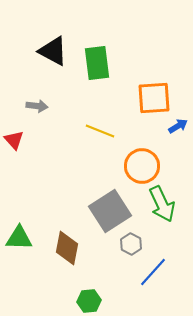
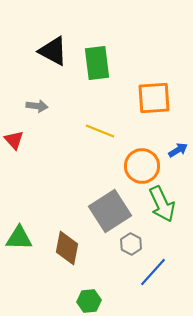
blue arrow: moved 24 px down
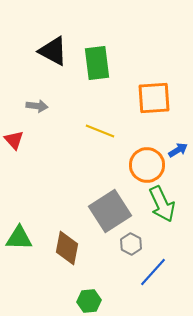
orange circle: moved 5 px right, 1 px up
